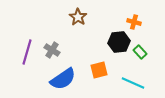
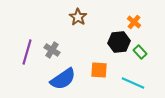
orange cross: rotated 24 degrees clockwise
orange square: rotated 18 degrees clockwise
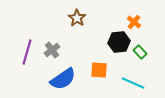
brown star: moved 1 px left, 1 px down
gray cross: rotated 21 degrees clockwise
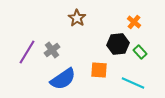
black hexagon: moved 1 px left, 2 px down
purple line: rotated 15 degrees clockwise
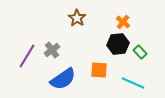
orange cross: moved 11 px left
purple line: moved 4 px down
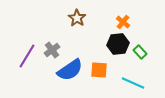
blue semicircle: moved 7 px right, 9 px up
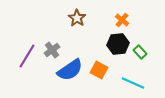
orange cross: moved 1 px left, 2 px up
orange square: rotated 24 degrees clockwise
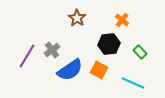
black hexagon: moved 9 px left
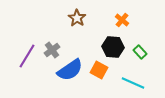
black hexagon: moved 4 px right, 3 px down; rotated 10 degrees clockwise
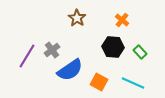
orange square: moved 12 px down
